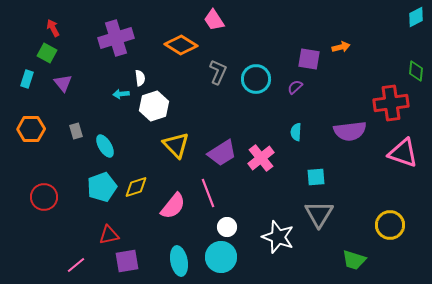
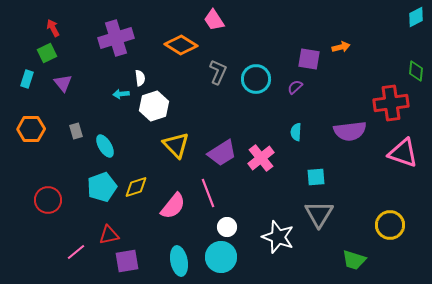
green square at (47, 53): rotated 36 degrees clockwise
red circle at (44, 197): moved 4 px right, 3 px down
pink line at (76, 265): moved 13 px up
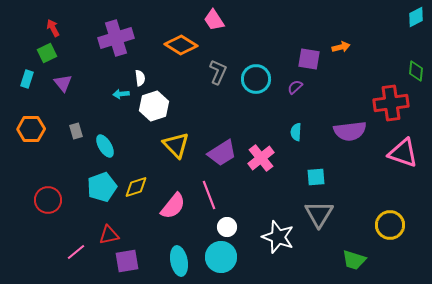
pink line at (208, 193): moved 1 px right, 2 px down
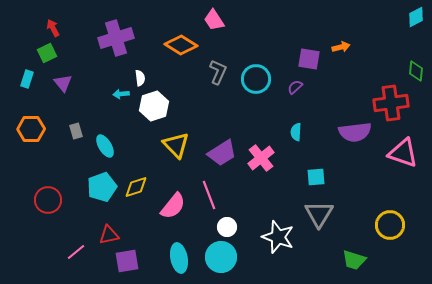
purple semicircle at (350, 131): moved 5 px right, 1 px down
cyan ellipse at (179, 261): moved 3 px up
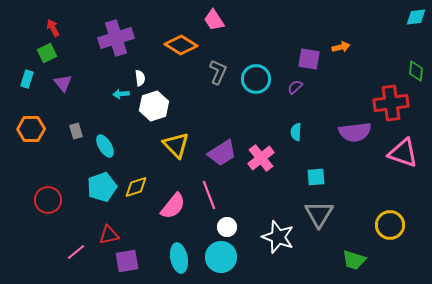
cyan diamond at (416, 17): rotated 20 degrees clockwise
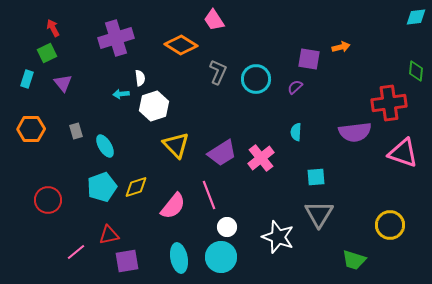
red cross at (391, 103): moved 2 px left
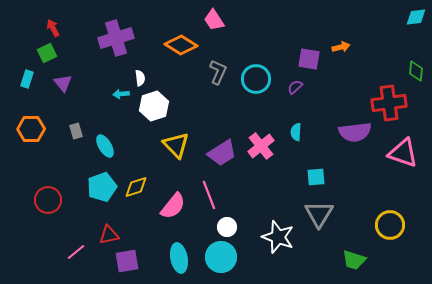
pink cross at (261, 158): moved 12 px up
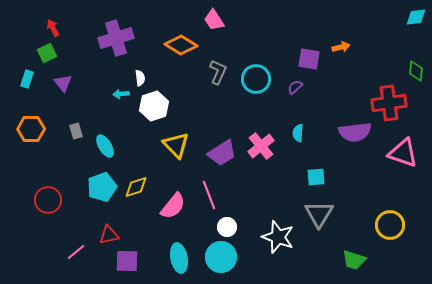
cyan semicircle at (296, 132): moved 2 px right, 1 px down
purple square at (127, 261): rotated 10 degrees clockwise
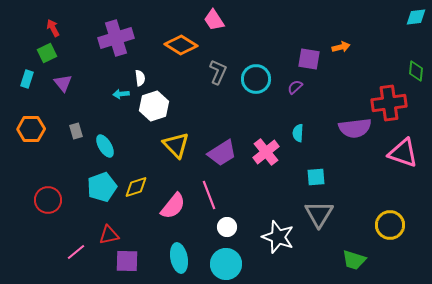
purple semicircle at (355, 132): moved 4 px up
pink cross at (261, 146): moved 5 px right, 6 px down
cyan circle at (221, 257): moved 5 px right, 7 px down
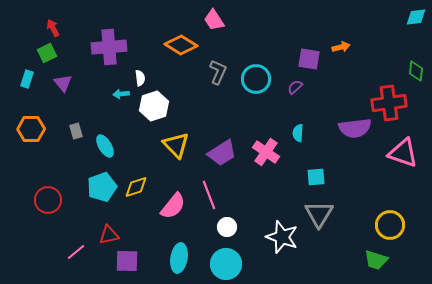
purple cross at (116, 38): moved 7 px left, 9 px down; rotated 12 degrees clockwise
pink cross at (266, 152): rotated 16 degrees counterclockwise
white star at (278, 237): moved 4 px right
cyan ellipse at (179, 258): rotated 20 degrees clockwise
green trapezoid at (354, 260): moved 22 px right
